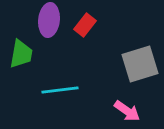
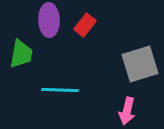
purple ellipse: rotated 8 degrees counterclockwise
cyan line: rotated 9 degrees clockwise
pink arrow: rotated 68 degrees clockwise
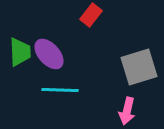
purple ellipse: moved 34 px down; rotated 40 degrees counterclockwise
red rectangle: moved 6 px right, 10 px up
green trapezoid: moved 1 px left, 2 px up; rotated 12 degrees counterclockwise
gray square: moved 1 px left, 3 px down
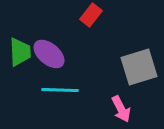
purple ellipse: rotated 8 degrees counterclockwise
pink arrow: moved 6 px left, 2 px up; rotated 40 degrees counterclockwise
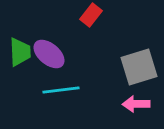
cyan line: moved 1 px right; rotated 9 degrees counterclockwise
pink arrow: moved 15 px right, 5 px up; rotated 116 degrees clockwise
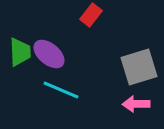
cyan line: rotated 30 degrees clockwise
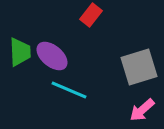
purple ellipse: moved 3 px right, 2 px down
cyan line: moved 8 px right
pink arrow: moved 6 px right, 6 px down; rotated 40 degrees counterclockwise
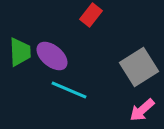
gray square: rotated 15 degrees counterclockwise
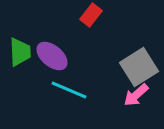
pink arrow: moved 6 px left, 15 px up
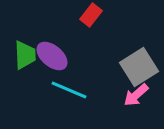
green trapezoid: moved 5 px right, 3 px down
